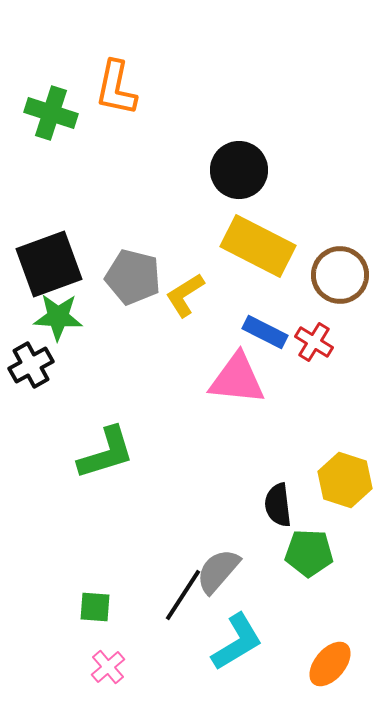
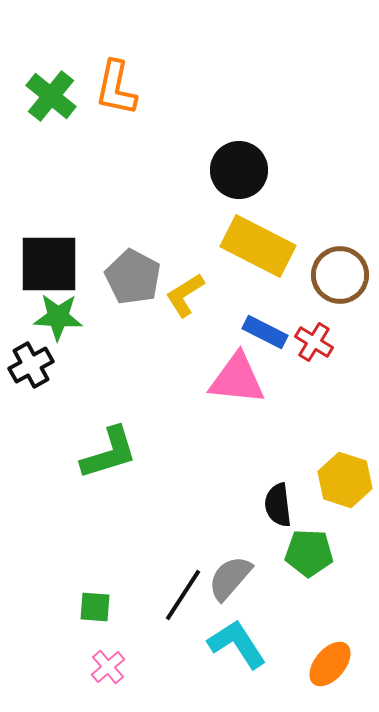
green cross: moved 17 px up; rotated 21 degrees clockwise
black square: rotated 20 degrees clockwise
gray pentagon: rotated 14 degrees clockwise
green L-shape: moved 3 px right
gray semicircle: moved 12 px right, 7 px down
cyan L-shape: moved 2 px down; rotated 92 degrees counterclockwise
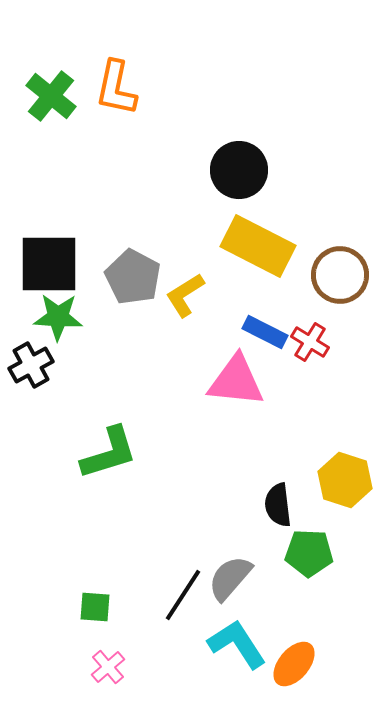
red cross: moved 4 px left
pink triangle: moved 1 px left, 2 px down
orange ellipse: moved 36 px left
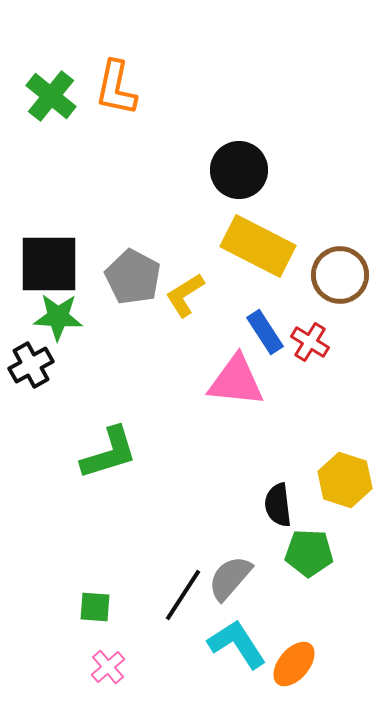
blue rectangle: rotated 30 degrees clockwise
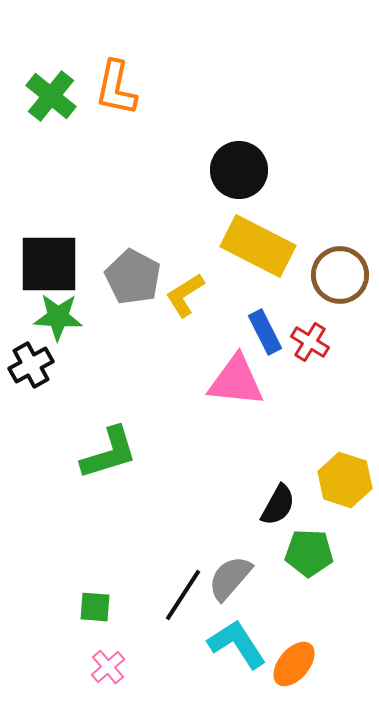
blue rectangle: rotated 6 degrees clockwise
black semicircle: rotated 144 degrees counterclockwise
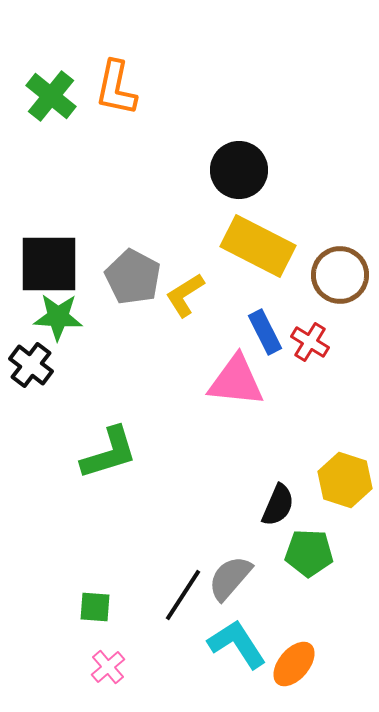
black cross: rotated 24 degrees counterclockwise
black semicircle: rotated 6 degrees counterclockwise
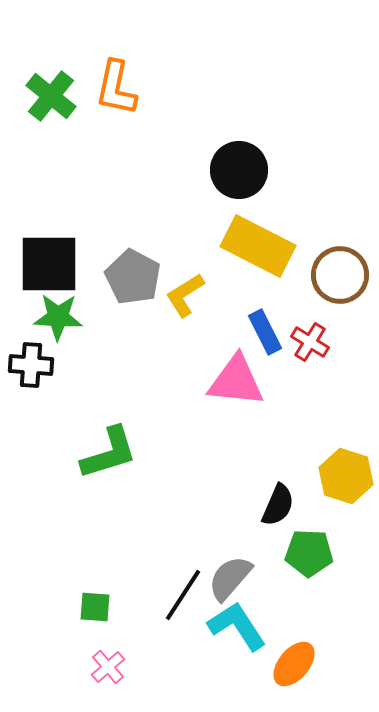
black cross: rotated 33 degrees counterclockwise
yellow hexagon: moved 1 px right, 4 px up
cyan L-shape: moved 18 px up
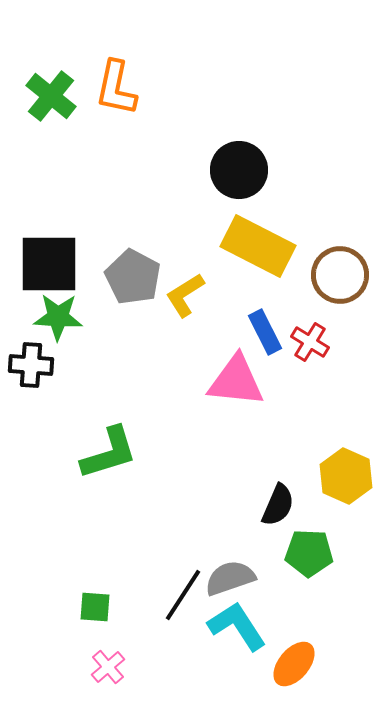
yellow hexagon: rotated 6 degrees clockwise
gray semicircle: rotated 30 degrees clockwise
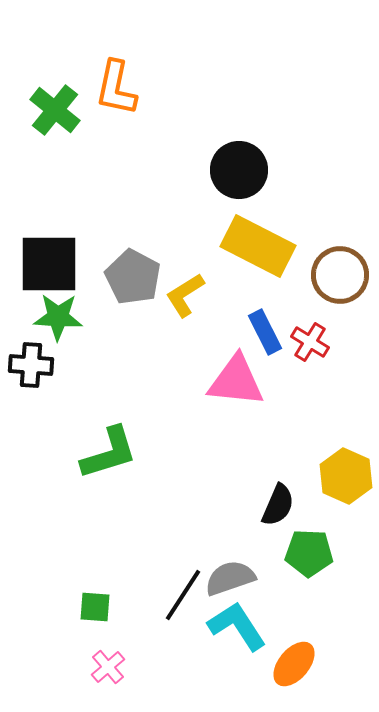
green cross: moved 4 px right, 14 px down
